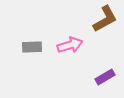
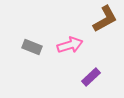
gray rectangle: rotated 24 degrees clockwise
purple rectangle: moved 14 px left; rotated 12 degrees counterclockwise
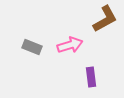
purple rectangle: rotated 54 degrees counterclockwise
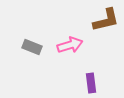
brown L-shape: moved 1 px right, 1 px down; rotated 16 degrees clockwise
purple rectangle: moved 6 px down
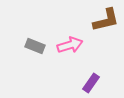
gray rectangle: moved 3 px right, 1 px up
purple rectangle: rotated 42 degrees clockwise
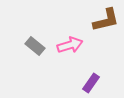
gray rectangle: rotated 18 degrees clockwise
